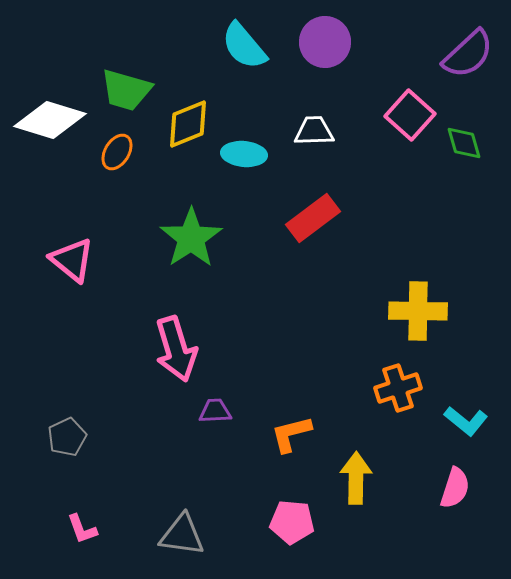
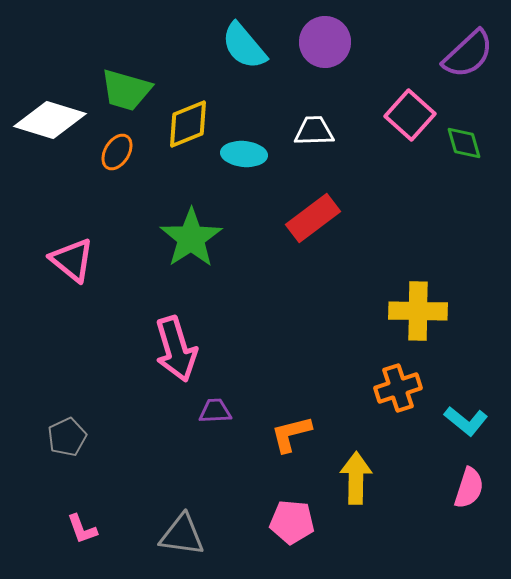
pink semicircle: moved 14 px right
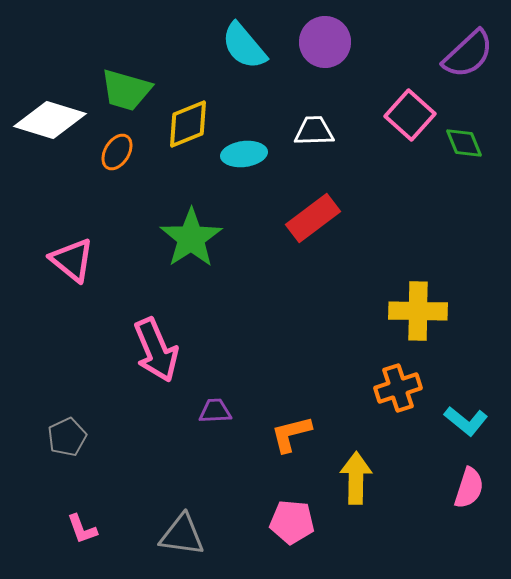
green diamond: rotated 6 degrees counterclockwise
cyan ellipse: rotated 12 degrees counterclockwise
pink arrow: moved 20 px left, 1 px down; rotated 6 degrees counterclockwise
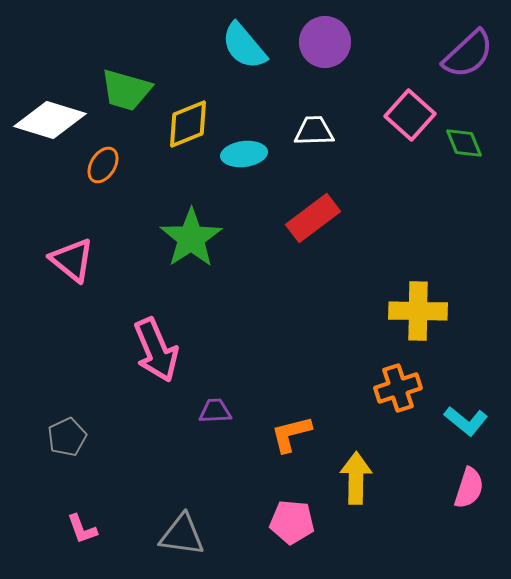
orange ellipse: moved 14 px left, 13 px down
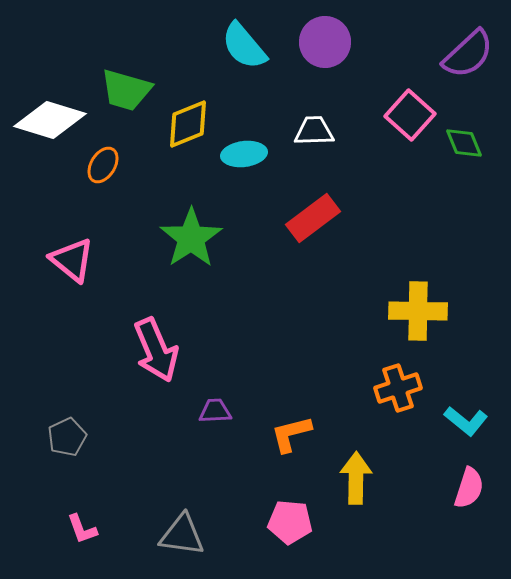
pink pentagon: moved 2 px left
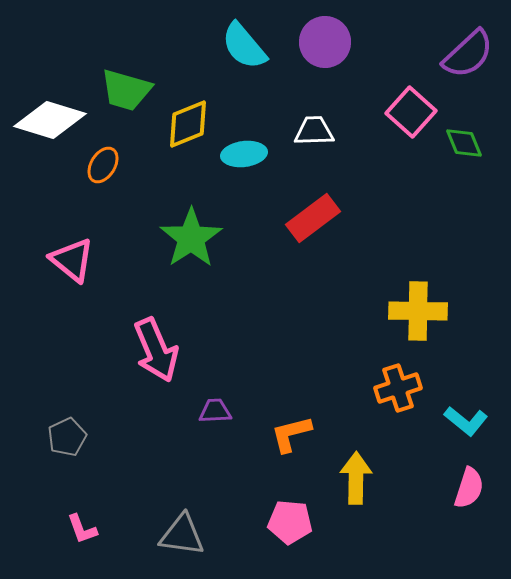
pink square: moved 1 px right, 3 px up
